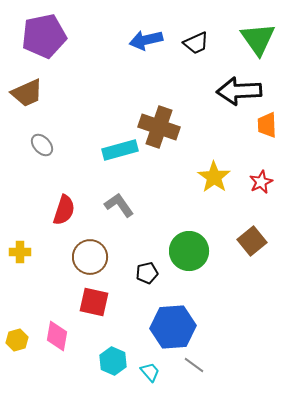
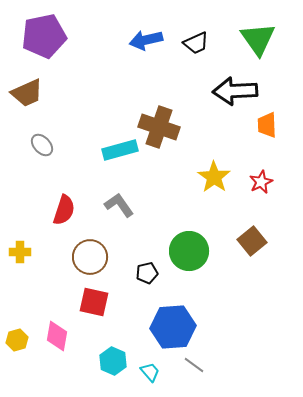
black arrow: moved 4 px left
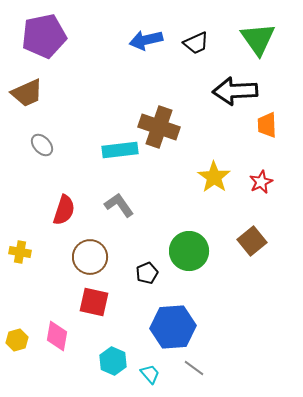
cyan rectangle: rotated 8 degrees clockwise
yellow cross: rotated 10 degrees clockwise
black pentagon: rotated 10 degrees counterclockwise
gray line: moved 3 px down
cyan trapezoid: moved 2 px down
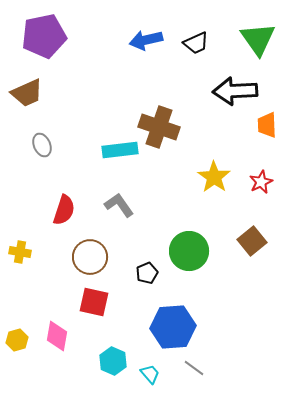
gray ellipse: rotated 20 degrees clockwise
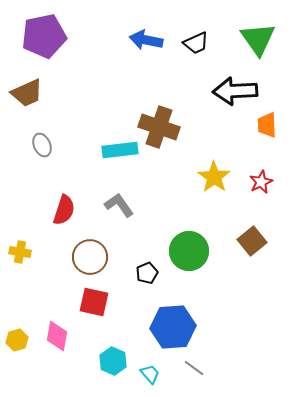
blue arrow: rotated 24 degrees clockwise
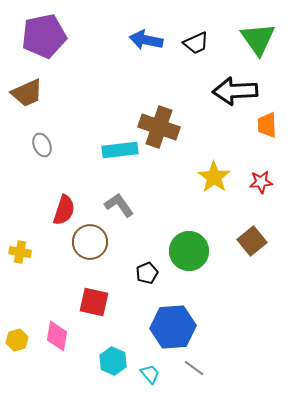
red star: rotated 20 degrees clockwise
brown circle: moved 15 px up
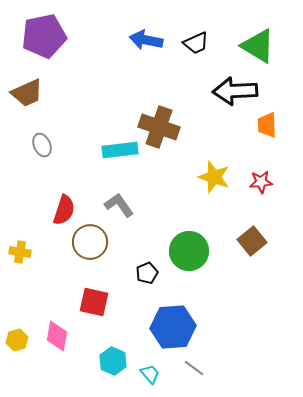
green triangle: moved 7 px down; rotated 24 degrees counterclockwise
yellow star: rotated 16 degrees counterclockwise
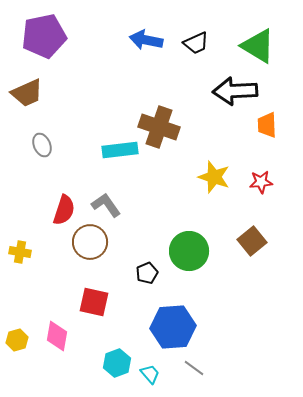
gray L-shape: moved 13 px left
cyan hexagon: moved 4 px right, 2 px down; rotated 16 degrees clockwise
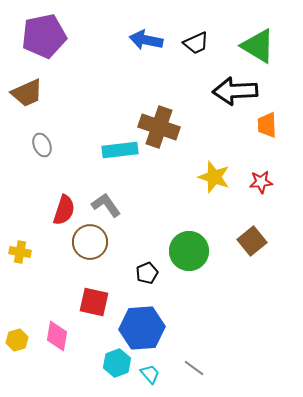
blue hexagon: moved 31 px left, 1 px down
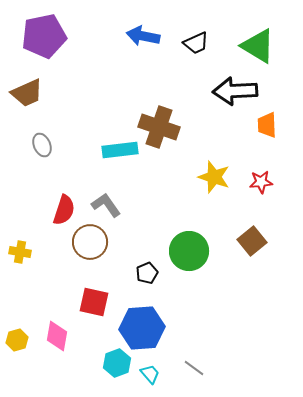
blue arrow: moved 3 px left, 4 px up
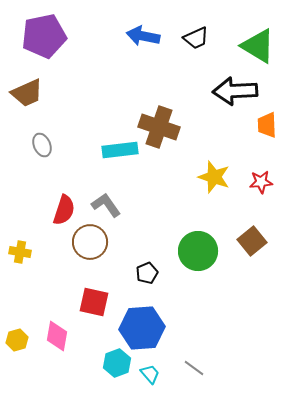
black trapezoid: moved 5 px up
green circle: moved 9 px right
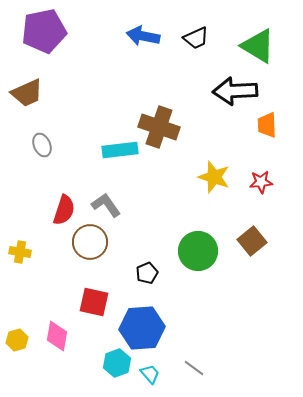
purple pentagon: moved 5 px up
